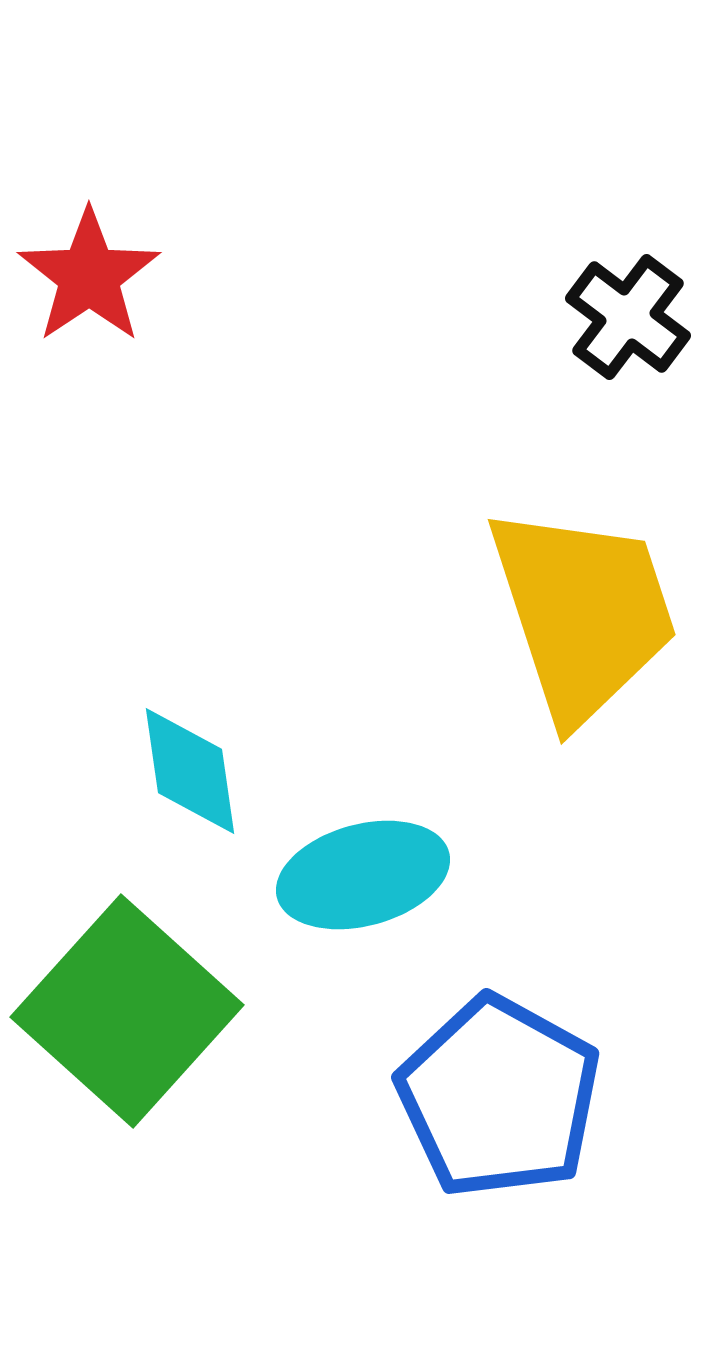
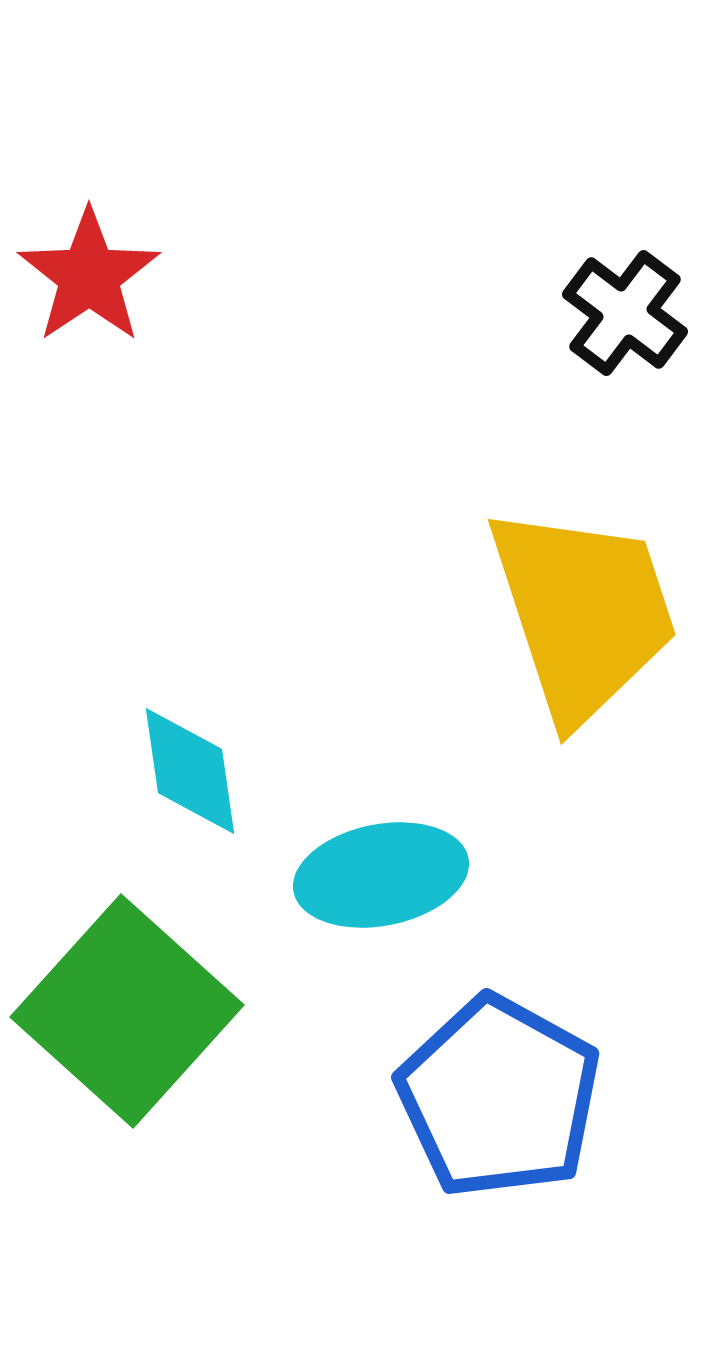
black cross: moved 3 px left, 4 px up
cyan ellipse: moved 18 px right; rotated 4 degrees clockwise
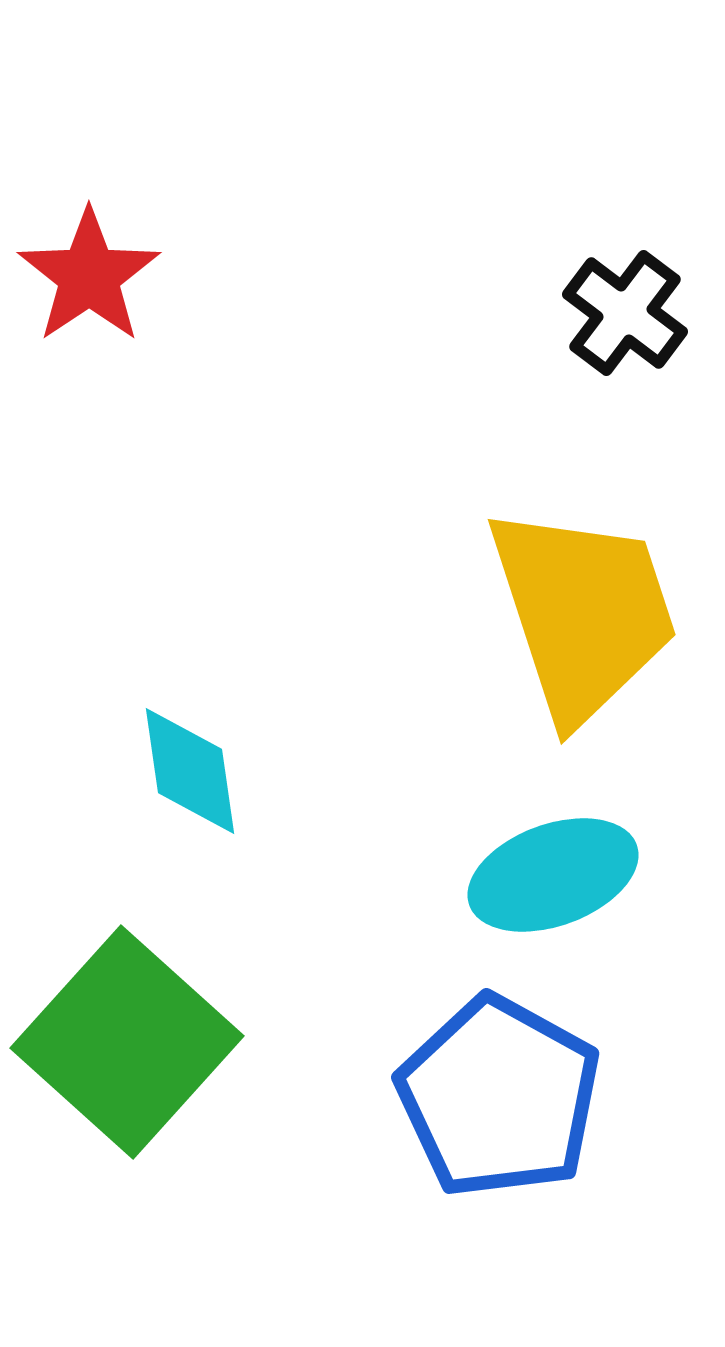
cyan ellipse: moved 172 px right; rotated 9 degrees counterclockwise
green square: moved 31 px down
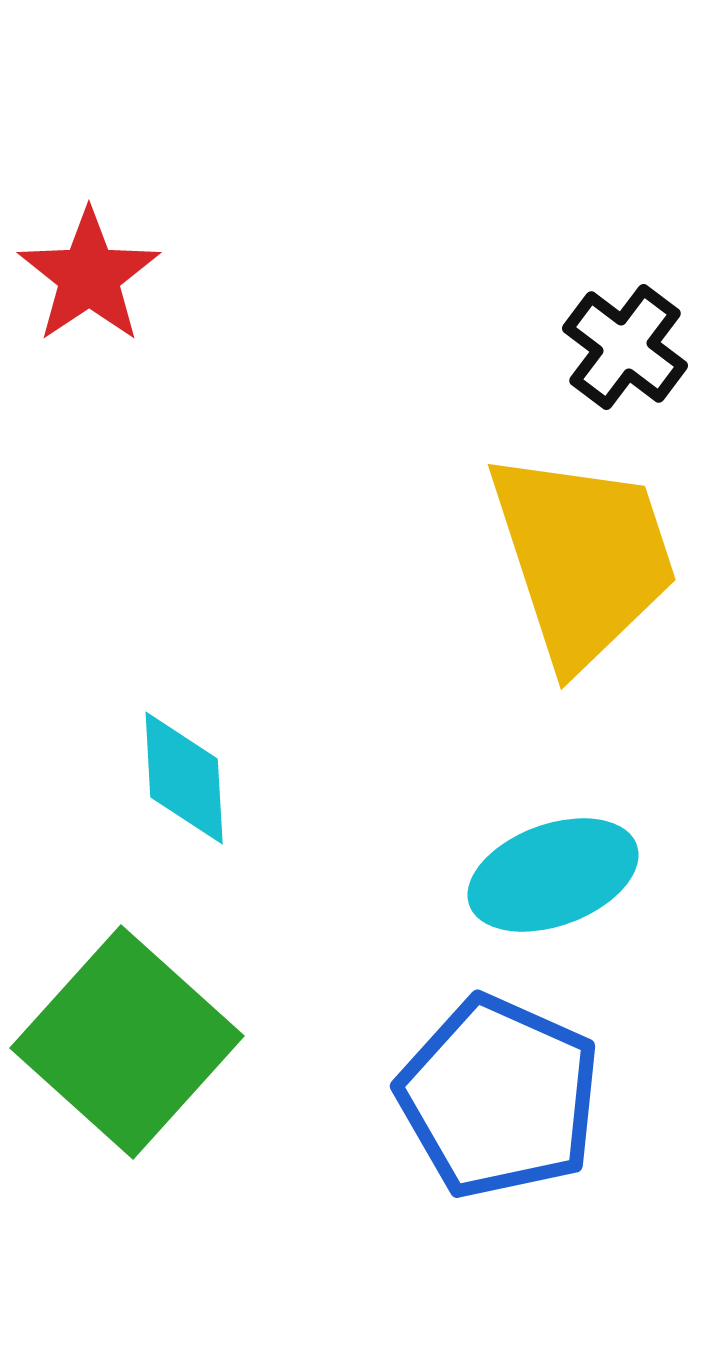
black cross: moved 34 px down
yellow trapezoid: moved 55 px up
cyan diamond: moved 6 px left, 7 px down; rotated 5 degrees clockwise
blue pentagon: rotated 5 degrees counterclockwise
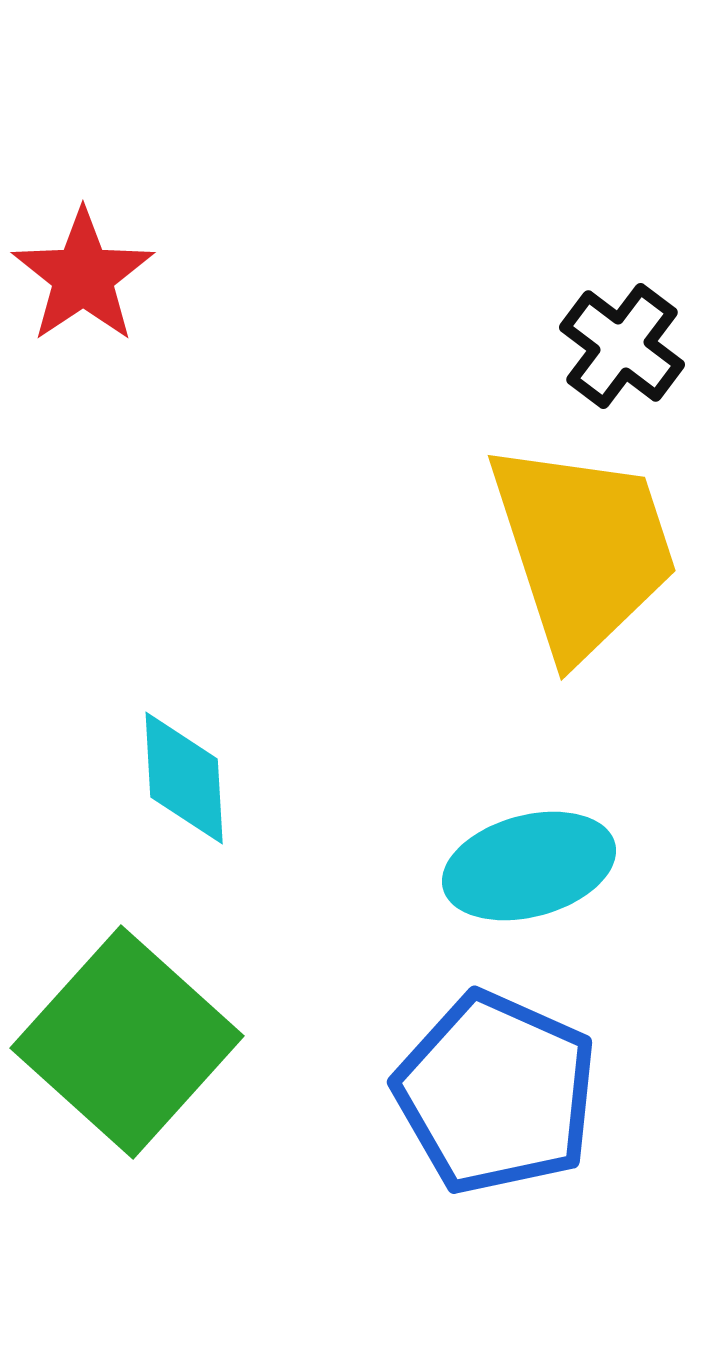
red star: moved 6 px left
black cross: moved 3 px left, 1 px up
yellow trapezoid: moved 9 px up
cyan ellipse: moved 24 px left, 9 px up; rotated 5 degrees clockwise
blue pentagon: moved 3 px left, 4 px up
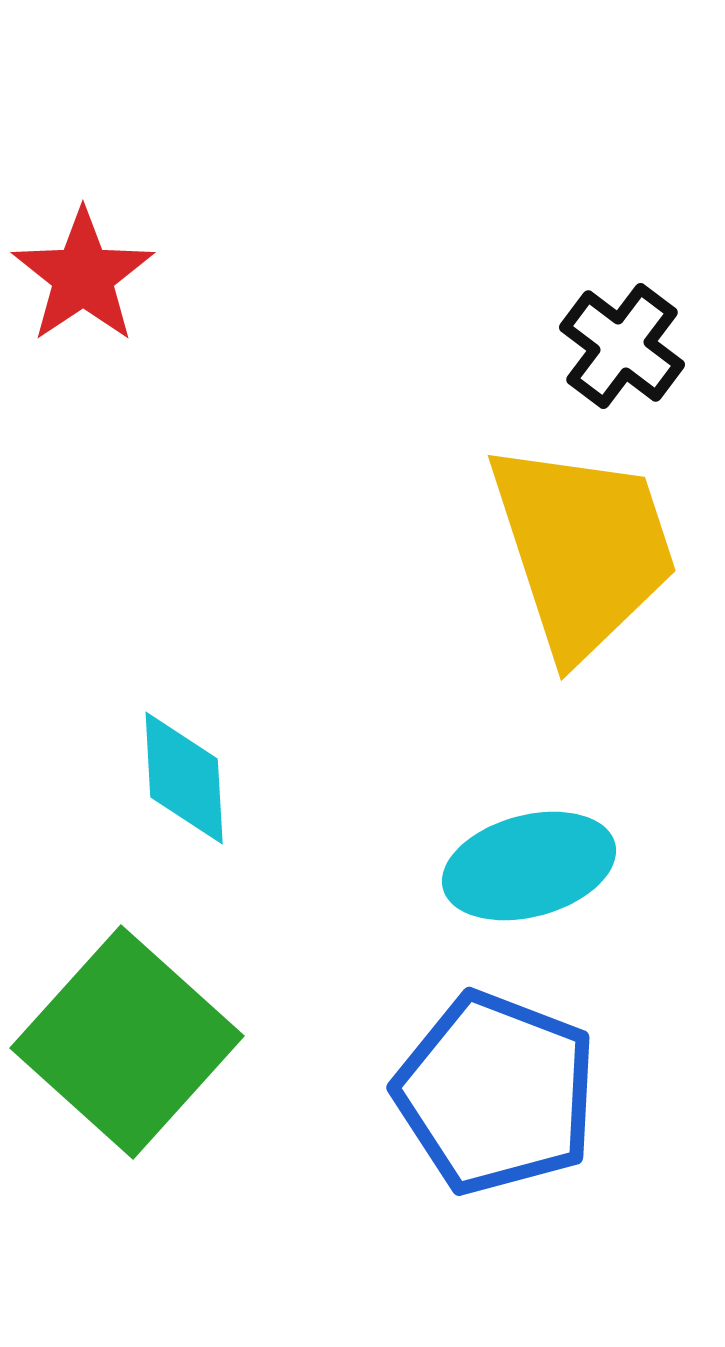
blue pentagon: rotated 3 degrees counterclockwise
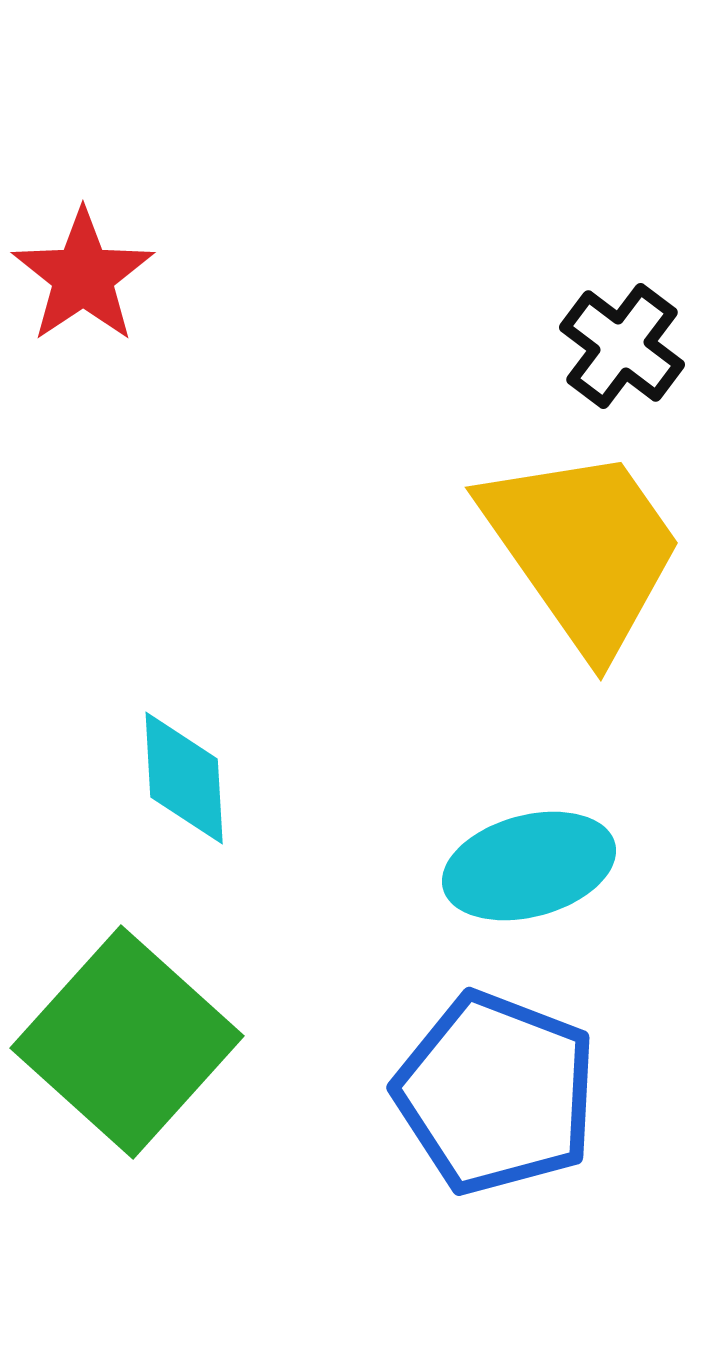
yellow trapezoid: rotated 17 degrees counterclockwise
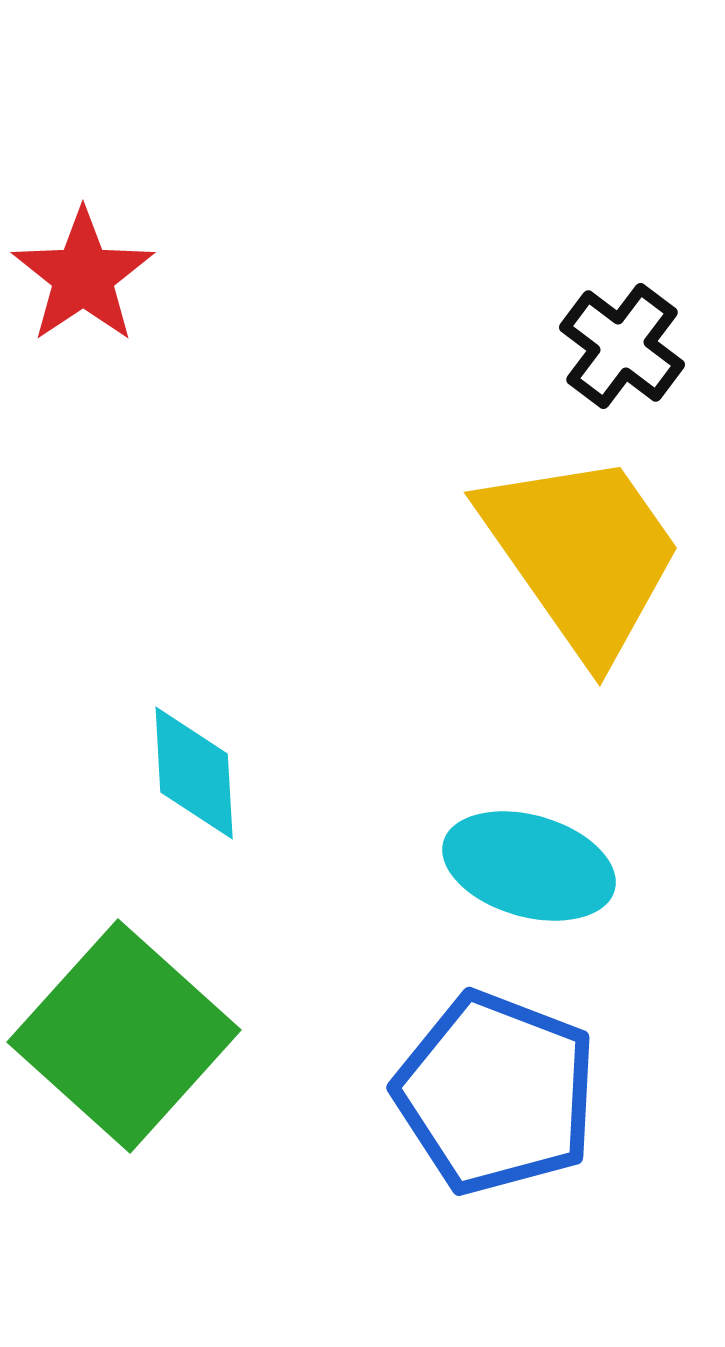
yellow trapezoid: moved 1 px left, 5 px down
cyan diamond: moved 10 px right, 5 px up
cyan ellipse: rotated 31 degrees clockwise
green square: moved 3 px left, 6 px up
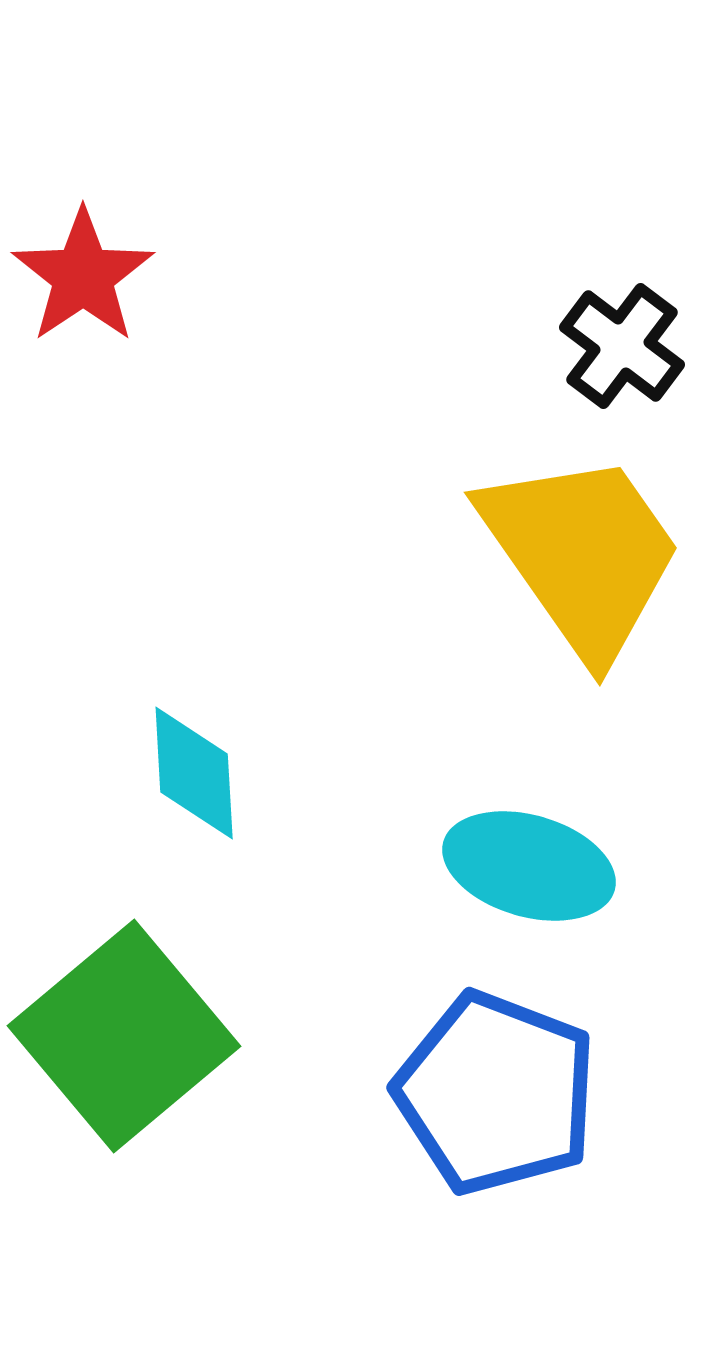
green square: rotated 8 degrees clockwise
